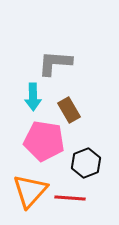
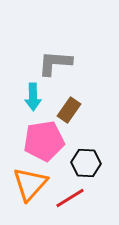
brown rectangle: rotated 65 degrees clockwise
pink pentagon: rotated 18 degrees counterclockwise
black hexagon: rotated 24 degrees clockwise
orange triangle: moved 7 px up
red line: rotated 36 degrees counterclockwise
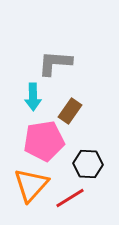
brown rectangle: moved 1 px right, 1 px down
black hexagon: moved 2 px right, 1 px down
orange triangle: moved 1 px right, 1 px down
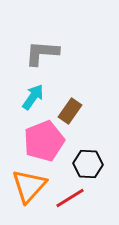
gray L-shape: moved 13 px left, 10 px up
cyan arrow: rotated 144 degrees counterclockwise
pink pentagon: rotated 12 degrees counterclockwise
orange triangle: moved 2 px left, 1 px down
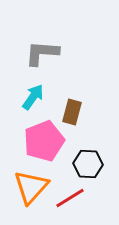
brown rectangle: moved 2 px right, 1 px down; rotated 20 degrees counterclockwise
orange triangle: moved 2 px right, 1 px down
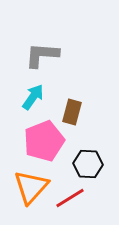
gray L-shape: moved 2 px down
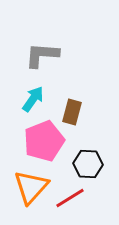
cyan arrow: moved 2 px down
